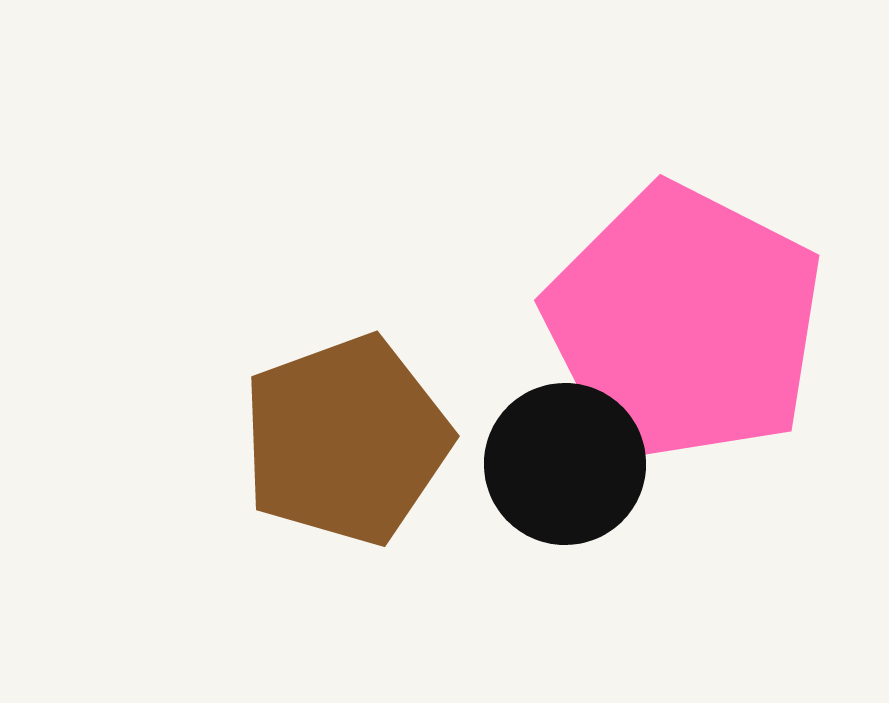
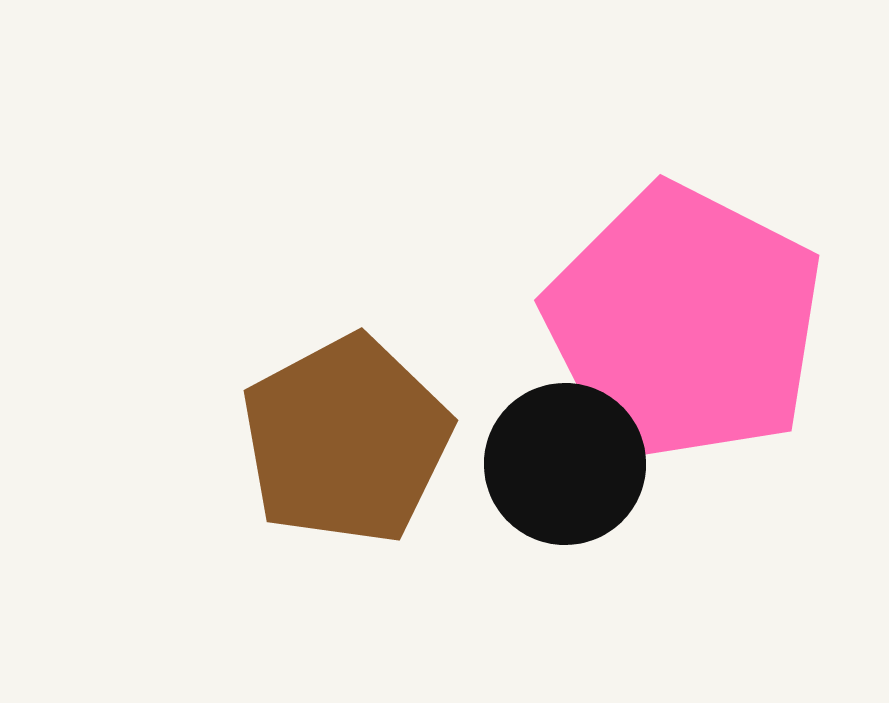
brown pentagon: rotated 8 degrees counterclockwise
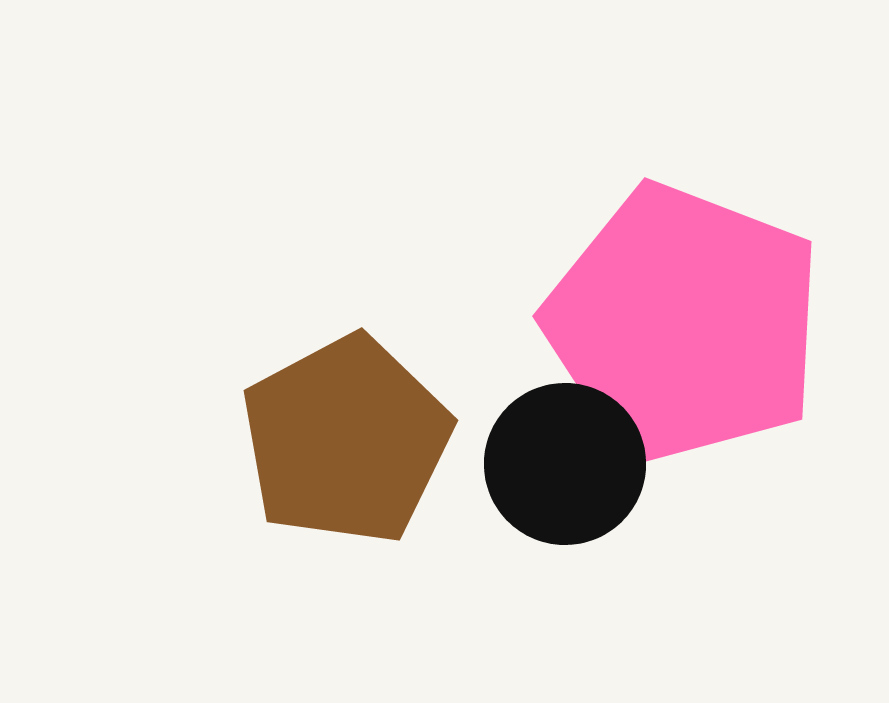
pink pentagon: rotated 6 degrees counterclockwise
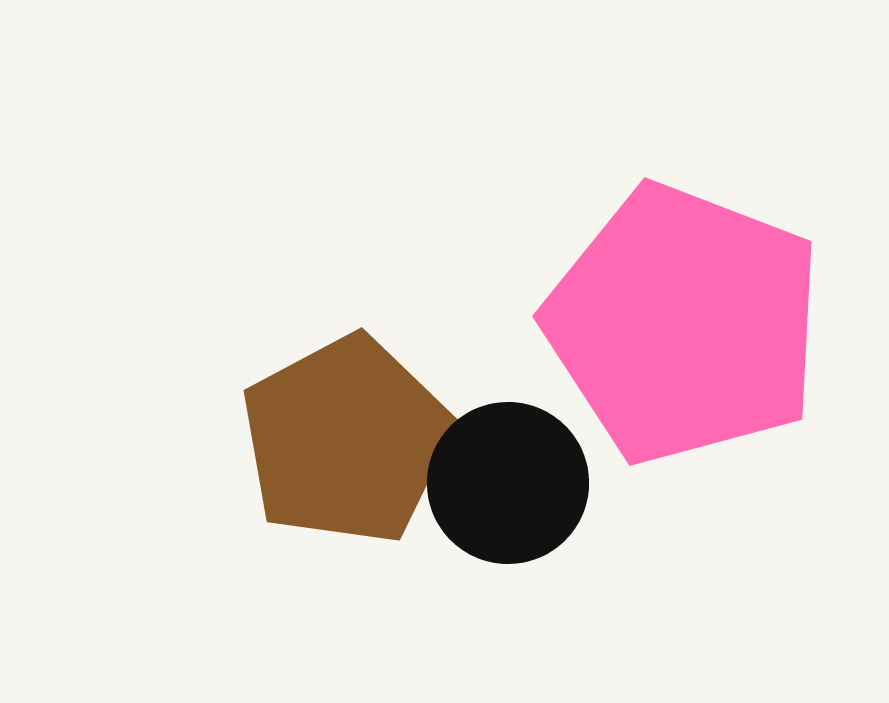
black circle: moved 57 px left, 19 px down
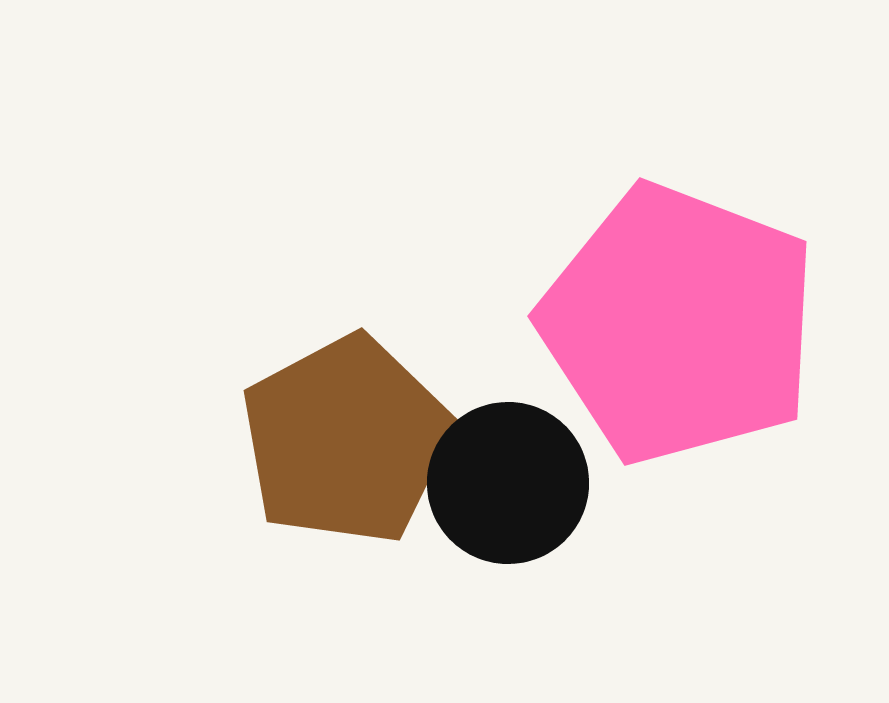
pink pentagon: moved 5 px left
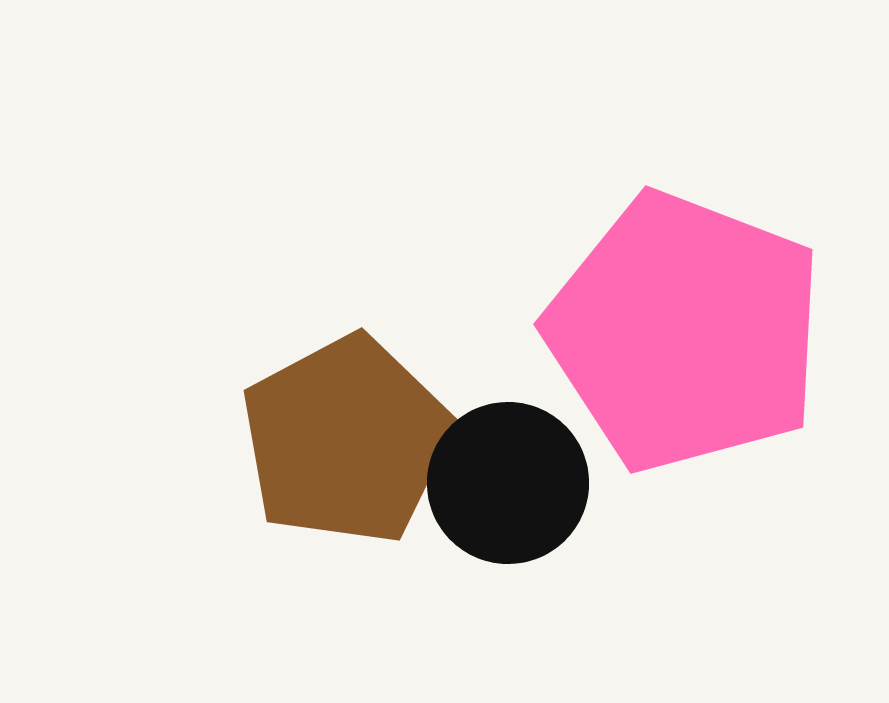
pink pentagon: moved 6 px right, 8 px down
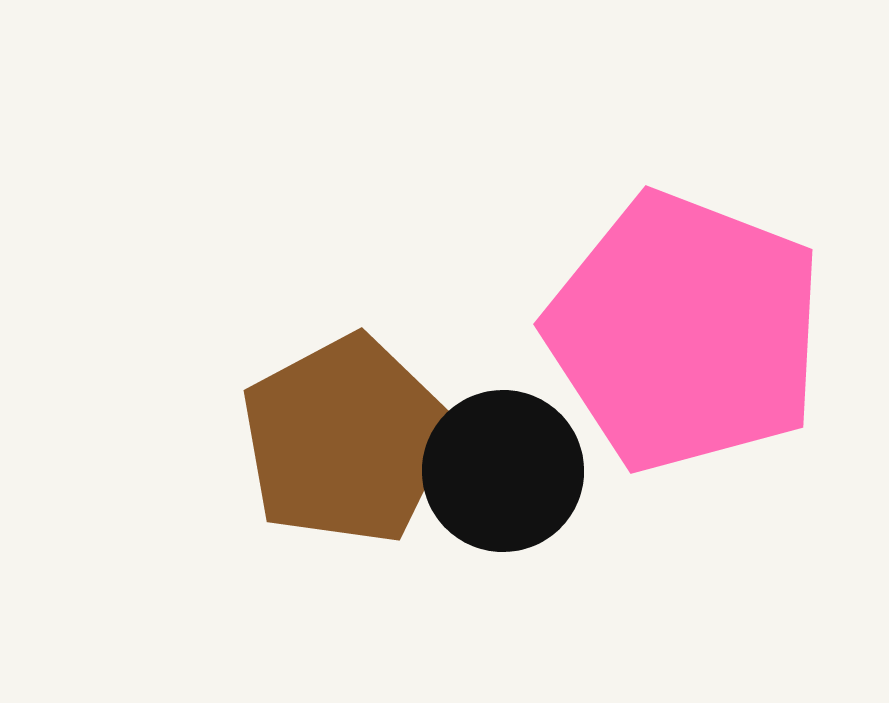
black circle: moved 5 px left, 12 px up
